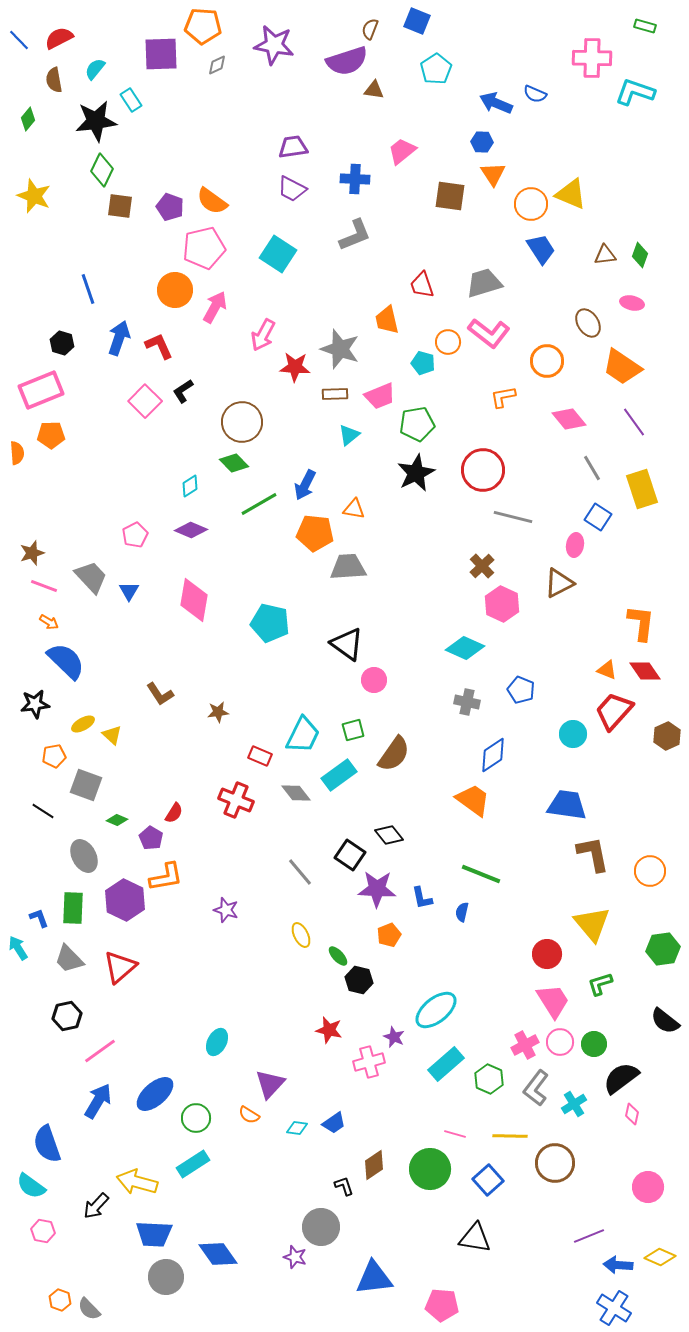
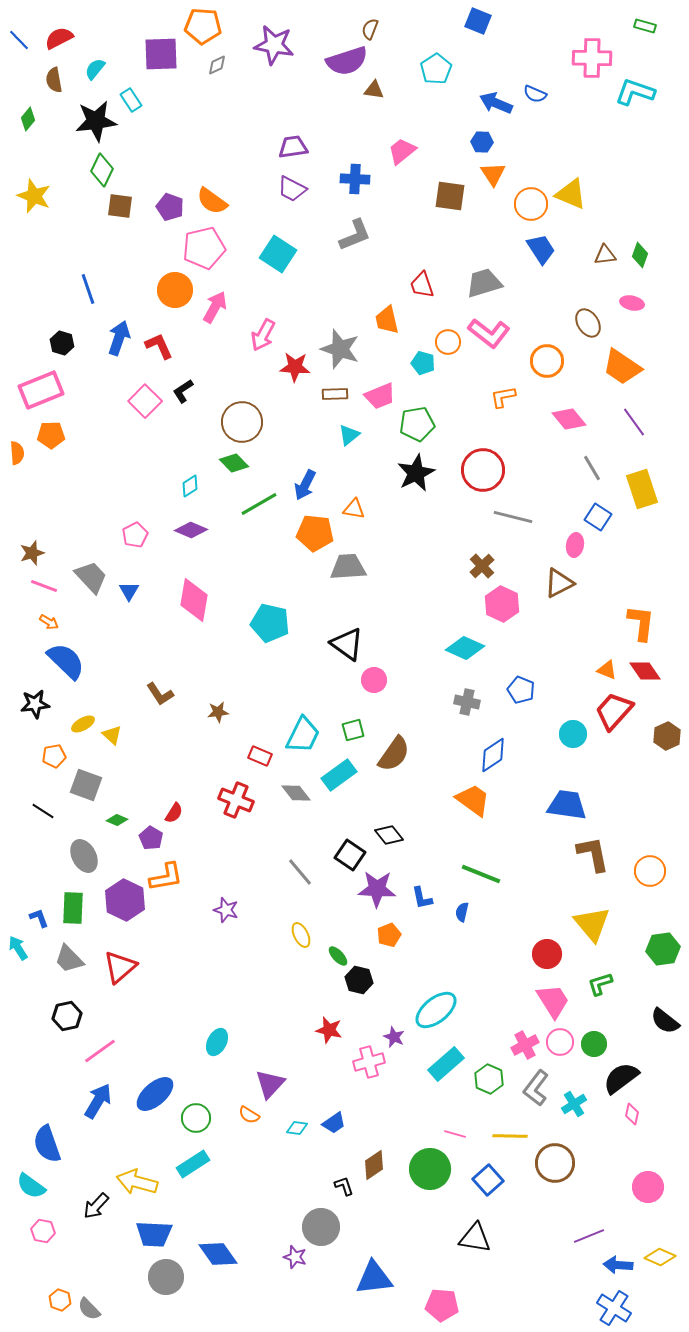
blue square at (417, 21): moved 61 px right
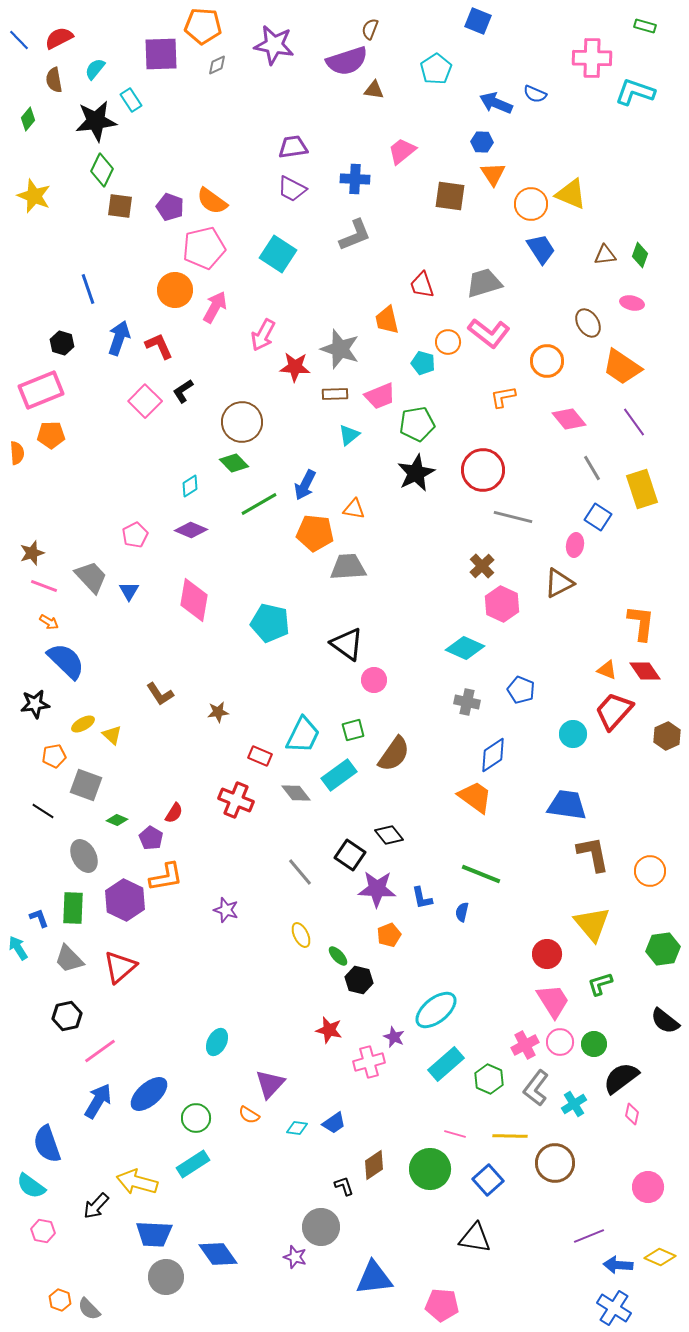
orange trapezoid at (473, 800): moved 2 px right, 3 px up
blue ellipse at (155, 1094): moved 6 px left
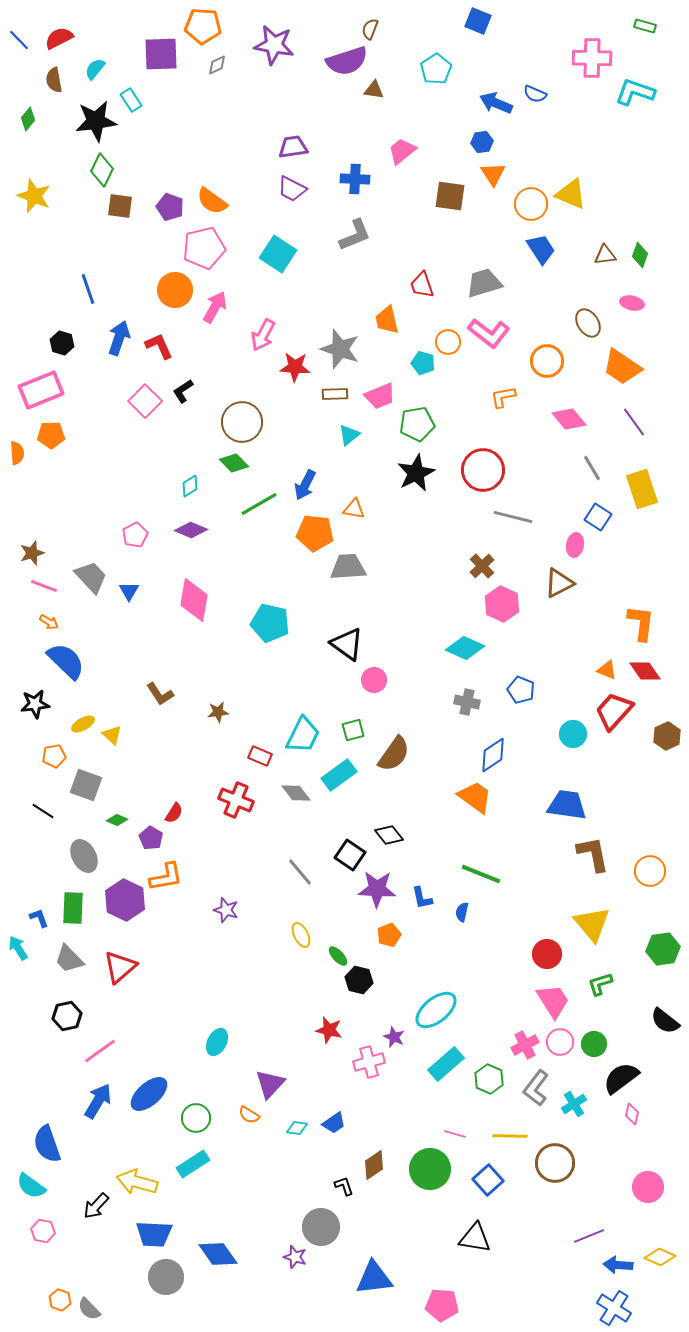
blue hexagon at (482, 142): rotated 10 degrees counterclockwise
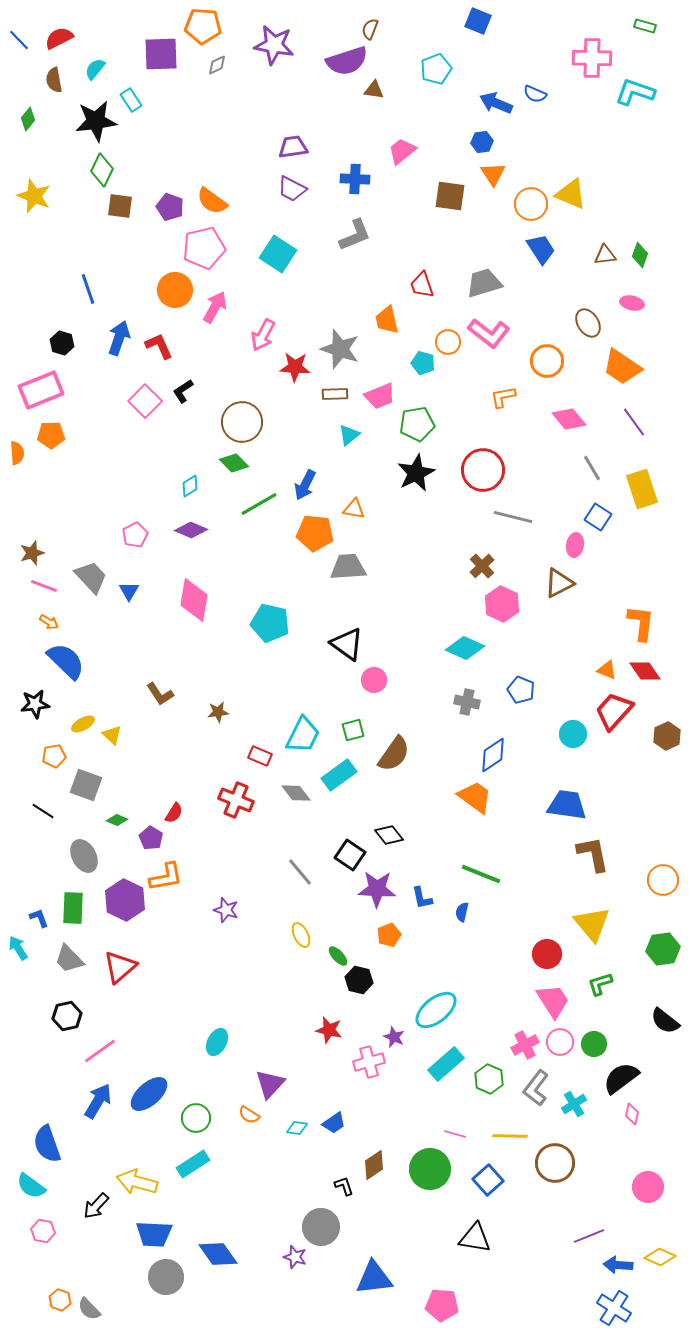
cyan pentagon at (436, 69): rotated 12 degrees clockwise
orange circle at (650, 871): moved 13 px right, 9 px down
